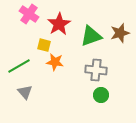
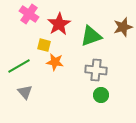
brown star: moved 3 px right, 6 px up
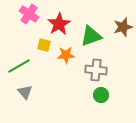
orange star: moved 11 px right, 7 px up; rotated 12 degrees counterclockwise
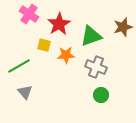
gray cross: moved 3 px up; rotated 15 degrees clockwise
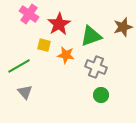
orange star: rotated 12 degrees clockwise
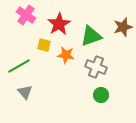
pink cross: moved 3 px left, 1 px down
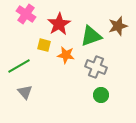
pink cross: moved 1 px up
brown star: moved 5 px left, 1 px up
